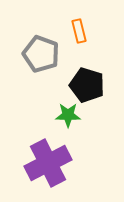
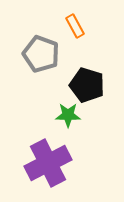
orange rectangle: moved 4 px left, 5 px up; rotated 15 degrees counterclockwise
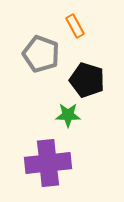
black pentagon: moved 5 px up
purple cross: rotated 21 degrees clockwise
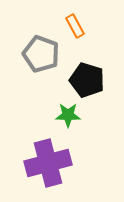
purple cross: rotated 9 degrees counterclockwise
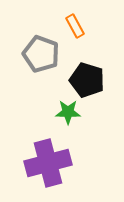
green star: moved 3 px up
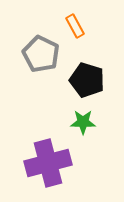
gray pentagon: rotated 6 degrees clockwise
green star: moved 15 px right, 10 px down
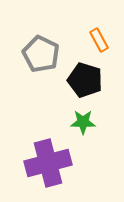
orange rectangle: moved 24 px right, 14 px down
black pentagon: moved 2 px left
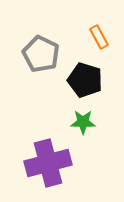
orange rectangle: moved 3 px up
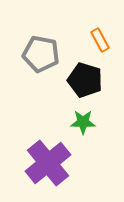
orange rectangle: moved 1 px right, 3 px down
gray pentagon: rotated 15 degrees counterclockwise
purple cross: rotated 24 degrees counterclockwise
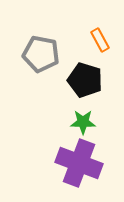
purple cross: moved 31 px right; rotated 30 degrees counterclockwise
